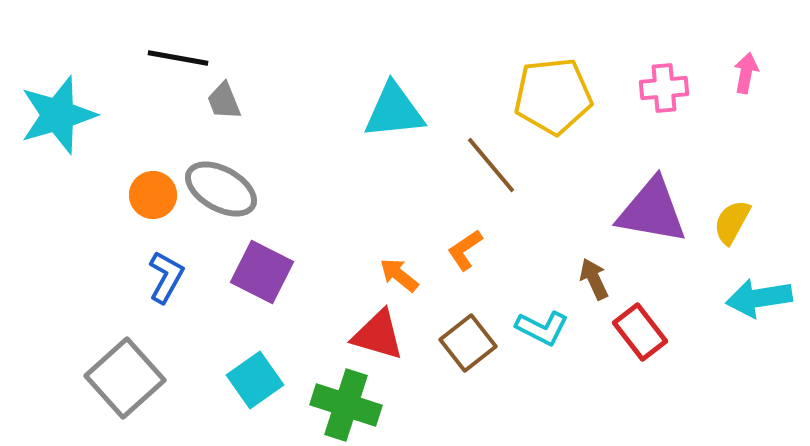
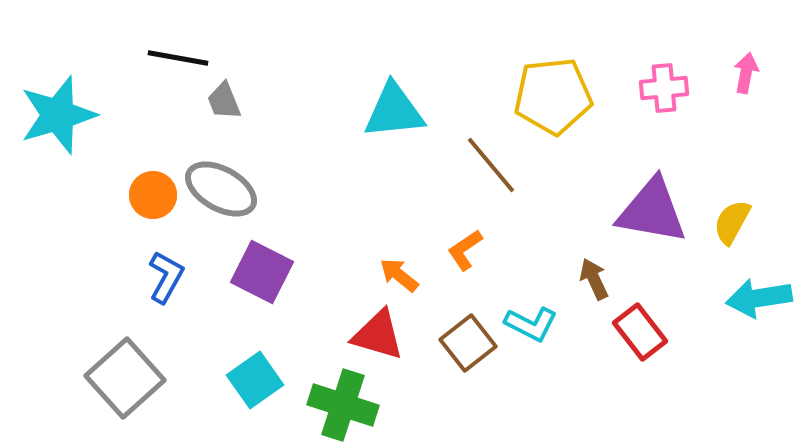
cyan L-shape: moved 11 px left, 4 px up
green cross: moved 3 px left
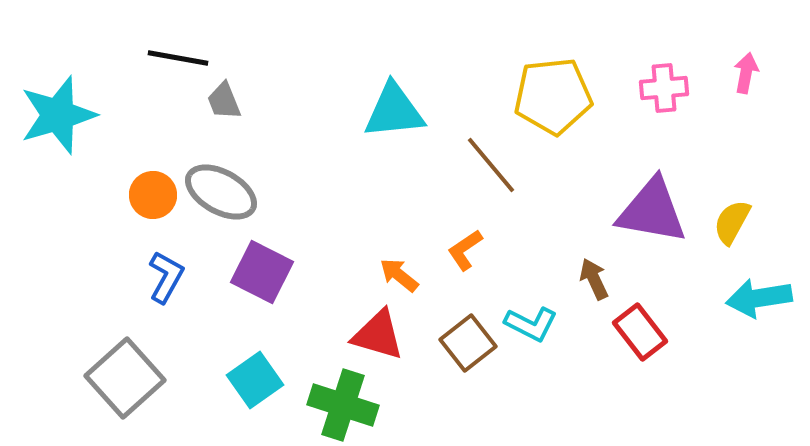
gray ellipse: moved 3 px down
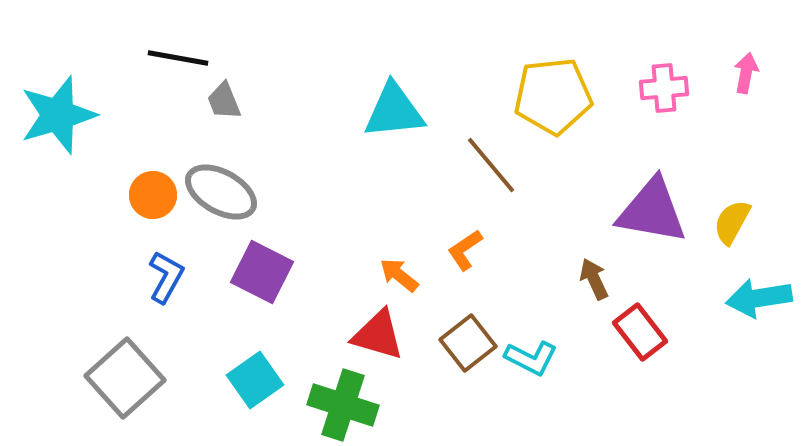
cyan L-shape: moved 34 px down
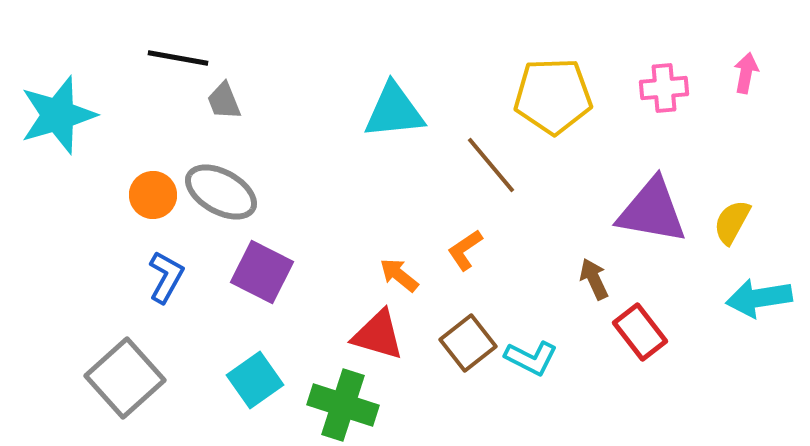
yellow pentagon: rotated 4 degrees clockwise
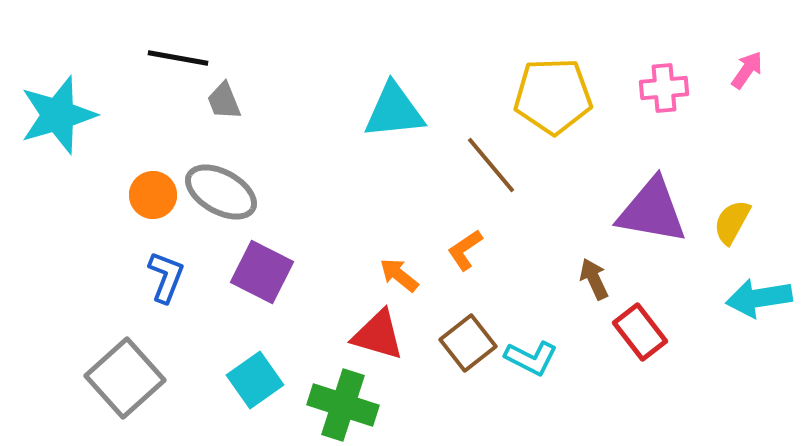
pink arrow: moved 1 px right, 3 px up; rotated 24 degrees clockwise
blue L-shape: rotated 8 degrees counterclockwise
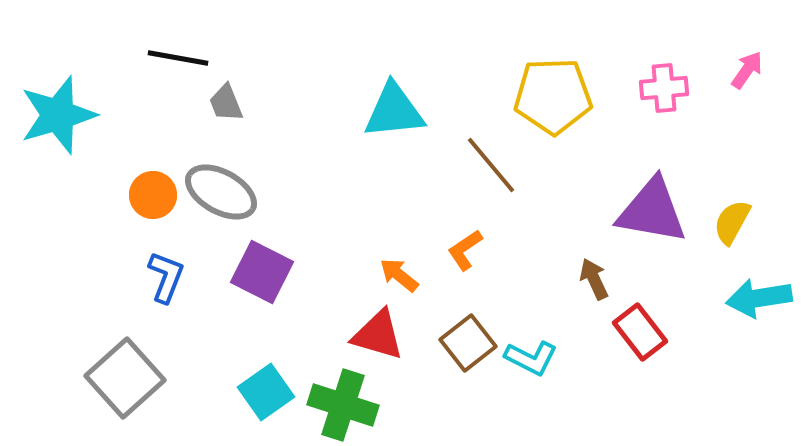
gray trapezoid: moved 2 px right, 2 px down
cyan square: moved 11 px right, 12 px down
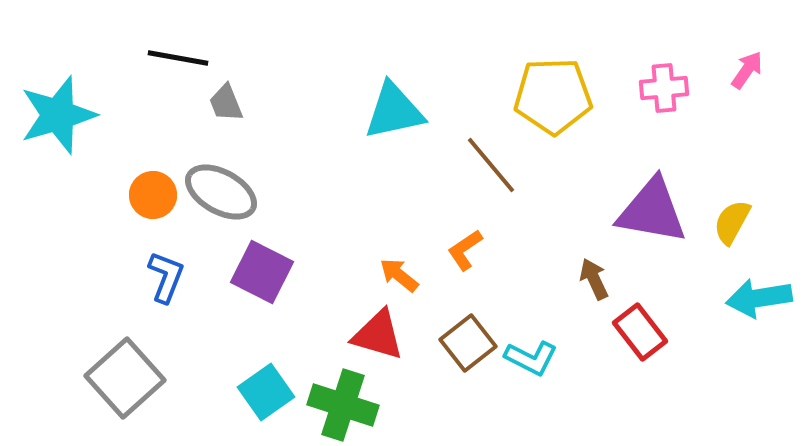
cyan triangle: rotated 6 degrees counterclockwise
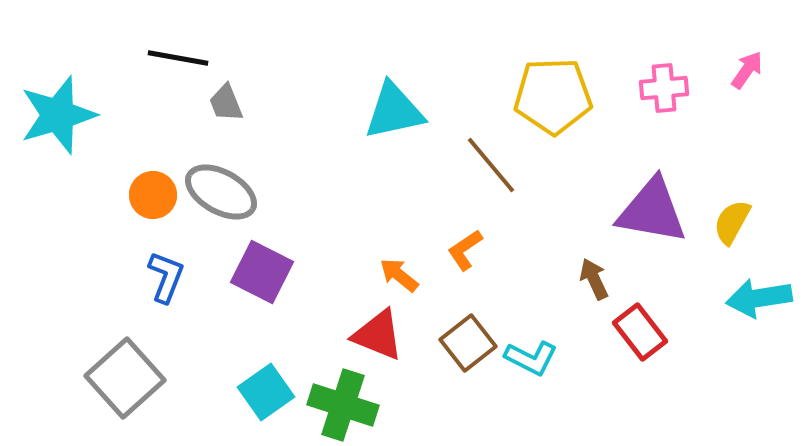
red triangle: rotated 6 degrees clockwise
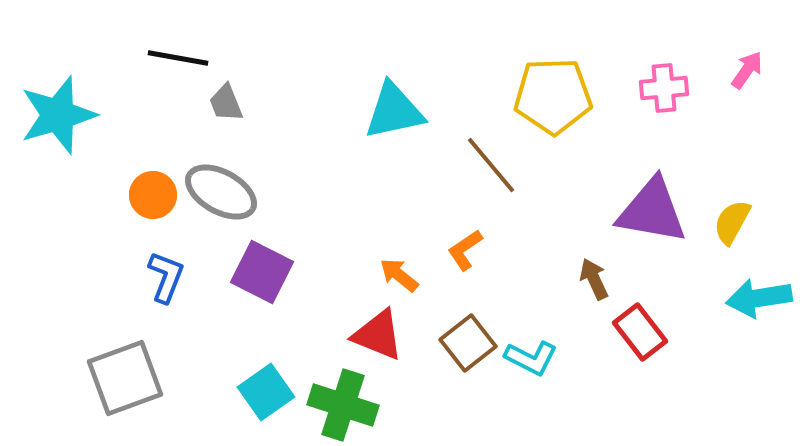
gray square: rotated 22 degrees clockwise
